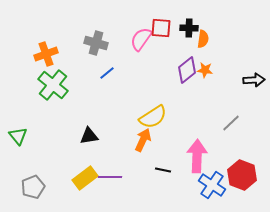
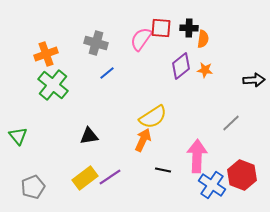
purple diamond: moved 6 px left, 4 px up
purple line: rotated 35 degrees counterclockwise
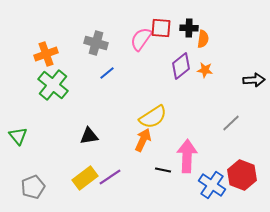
pink arrow: moved 10 px left
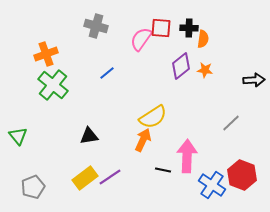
gray cross: moved 17 px up
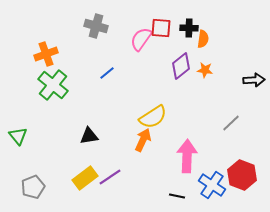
black line: moved 14 px right, 26 px down
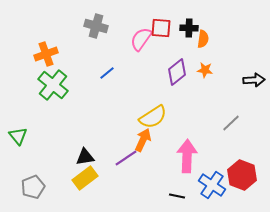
purple diamond: moved 4 px left, 6 px down
black triangle: moved 4 px left, 21 px down
purple line: moved 16 px right, 19 px up
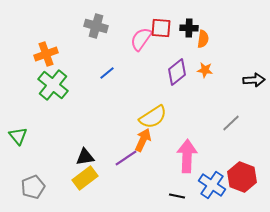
red hexagon: moved 2 px down
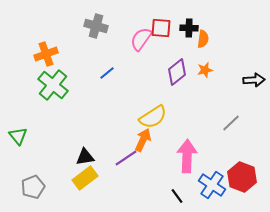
orange star: rotated 21 degrees counterclockwise
black line: rotated 42 degrees clockwise
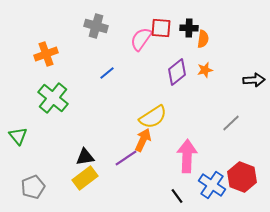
green cross: moved 13 px down
